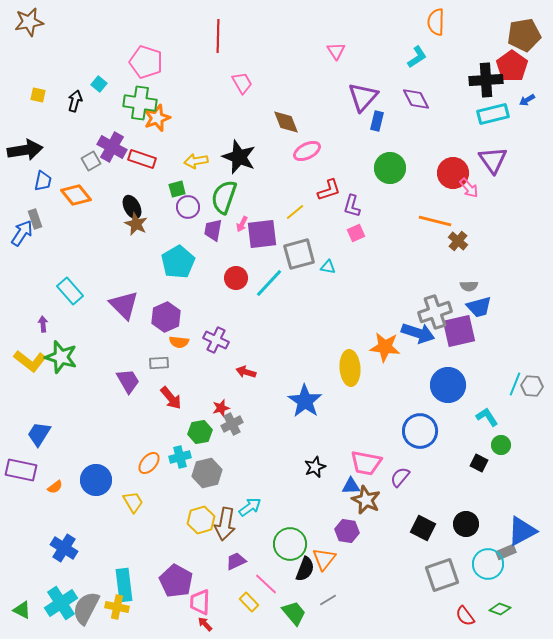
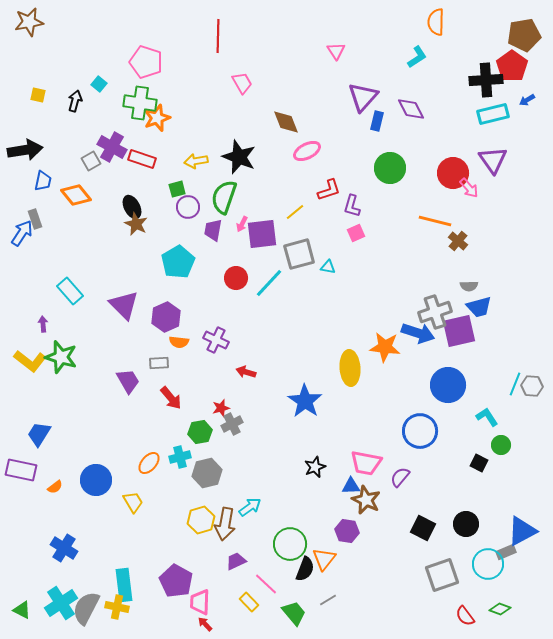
purple diamond at (416, 99): moved 5 px left, 10 px down
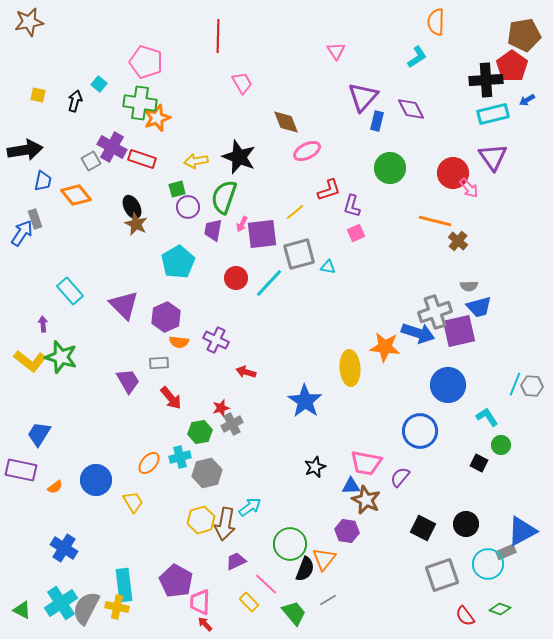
purple triangle at (493, 160): moved 3 px up
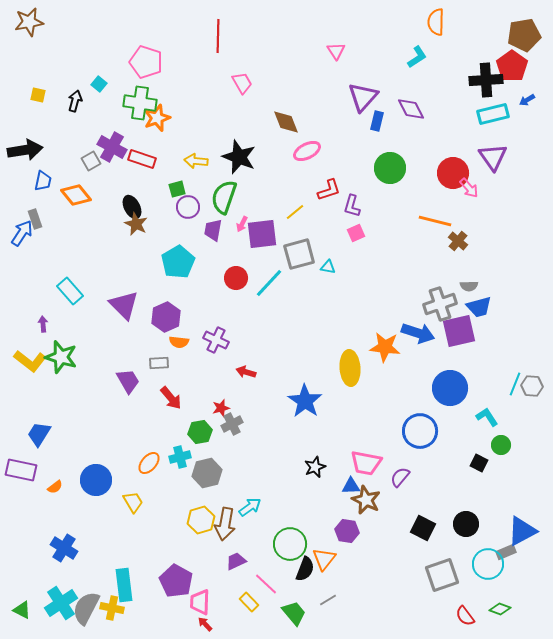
yellow arrow at (196, 161): rotated 15 degrees clockwise
gray cross at (435, 312): moved 5 px right, 8 px up
blue circle at (448, 385): moved 2 px right, 3 px down
yellow cross at (117, 607): moved 5 px left, 1 px down
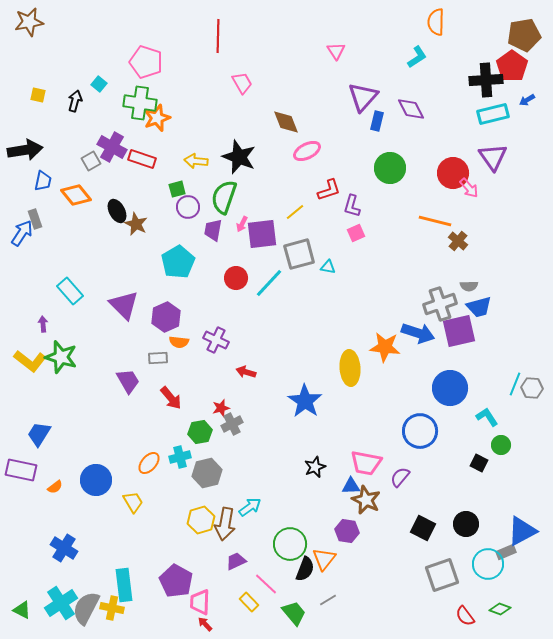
black ellipse at (132, 207): moved 15 px left, 4 px down
gray rectangle at (159, 363): moved 1 px left, 5 px up
gray hexagon at (532, 386): moved 2 px down
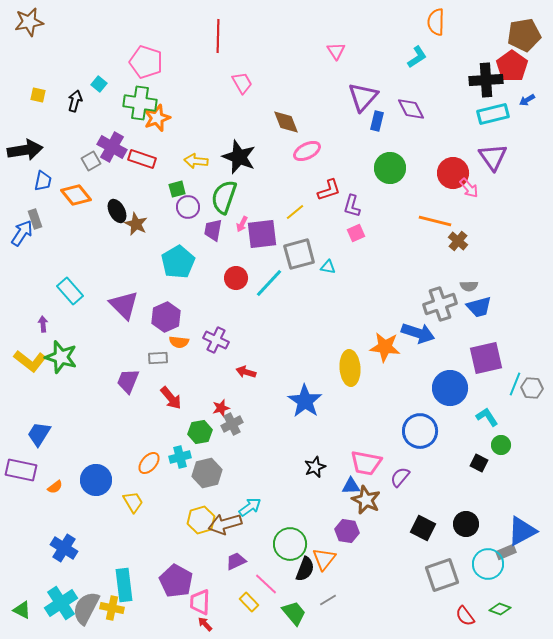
purple square at (459, 331): moved 27 px right, 27 px down
purple trapezoid at (128, 381): rotated 128 degrees counterclockwise
brown arrow at (225, 524): rotated 64 degrees clockwise
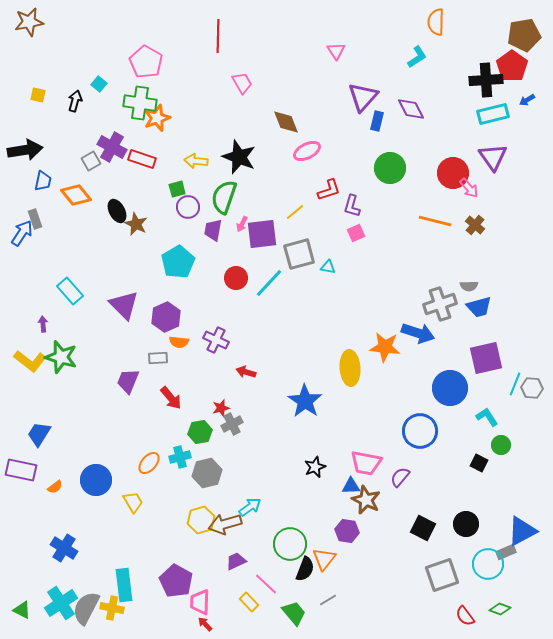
pink pentagon at (146, 62): rotated 12 degrees clockwise
brown cross at (458, 241): moved 17 px right, 16 px up
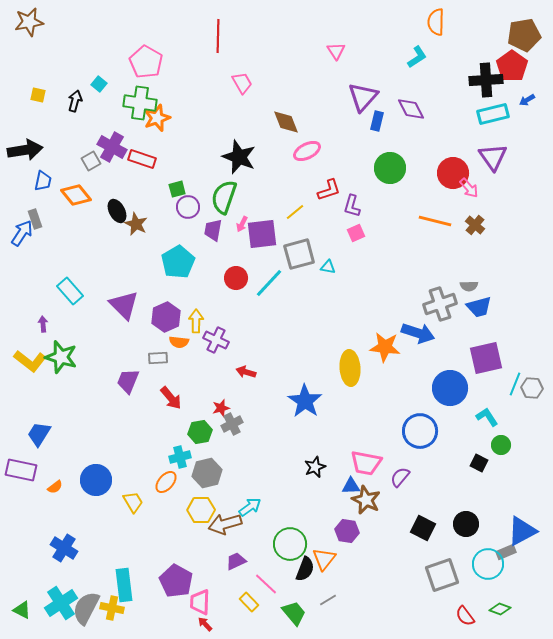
yellow arrow at (196, 161): moved 160 px down; rotated 85 degrees clockwise
orange ellipse at (149, 463): moved 17 px right, 19 px down
yellow hexagon at (201, 520): moved 10 px up; rotated 16 degrees clockwise
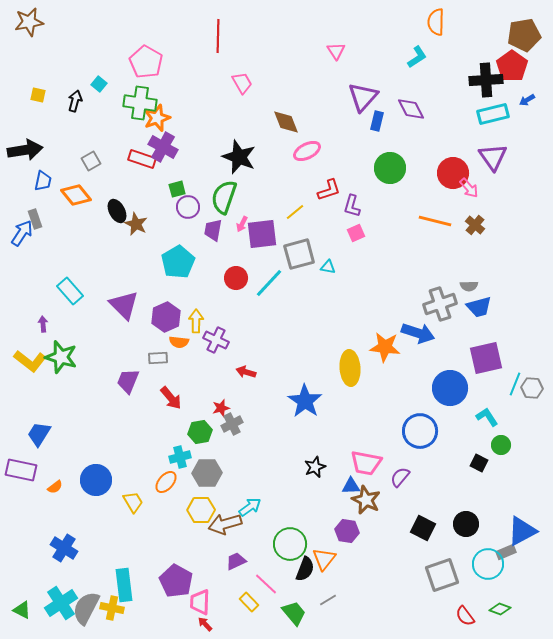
purple cross at (112, 147): moved 51 px right
gray hexagon at (207, 473): rotated 12 degrees clockwise
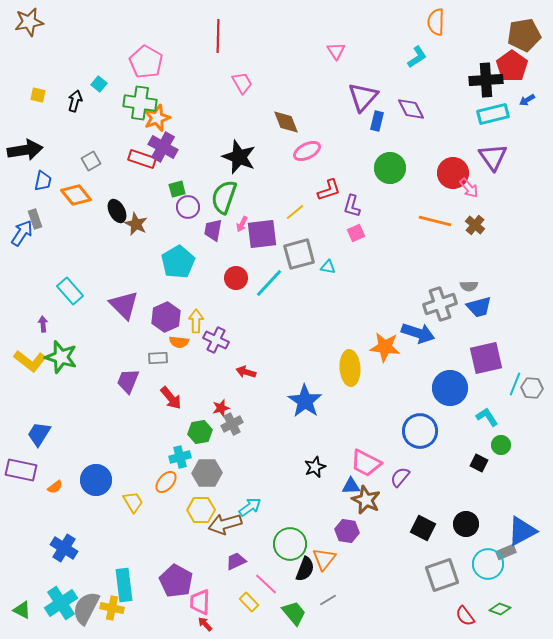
pink trapezoid at (366, 463): rotated 16 degrees clockwise
